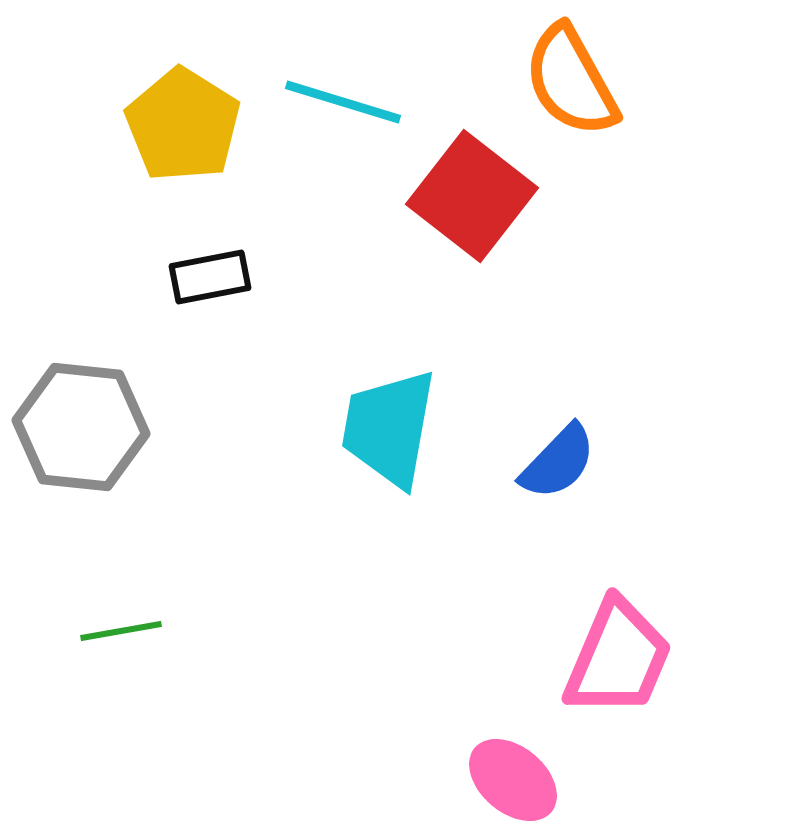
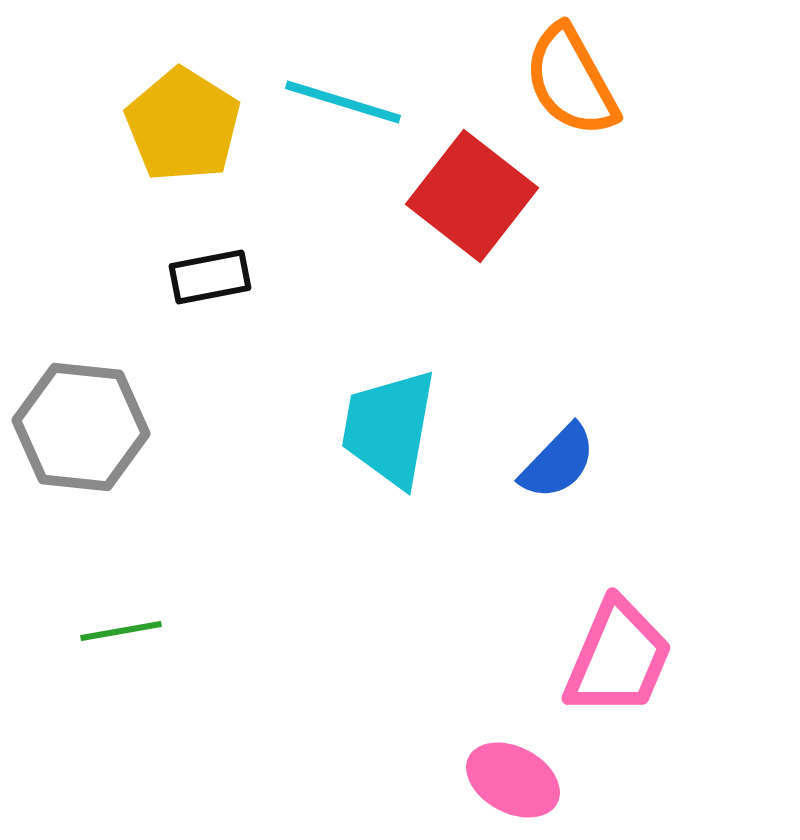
pink ellipse: rotated 12 degrees counterclockwise
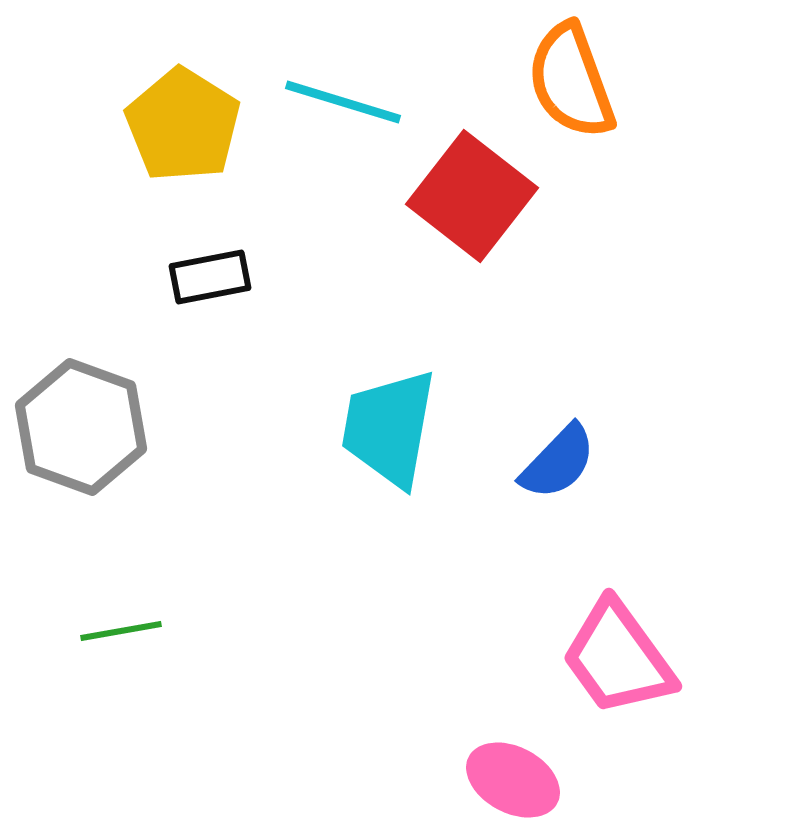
orange semicircle: rotated 9 degrees clockwise
gray hexagon: rotated 14 degrees clockwise
pink trapezoid: rotated 121 degrees clockwise
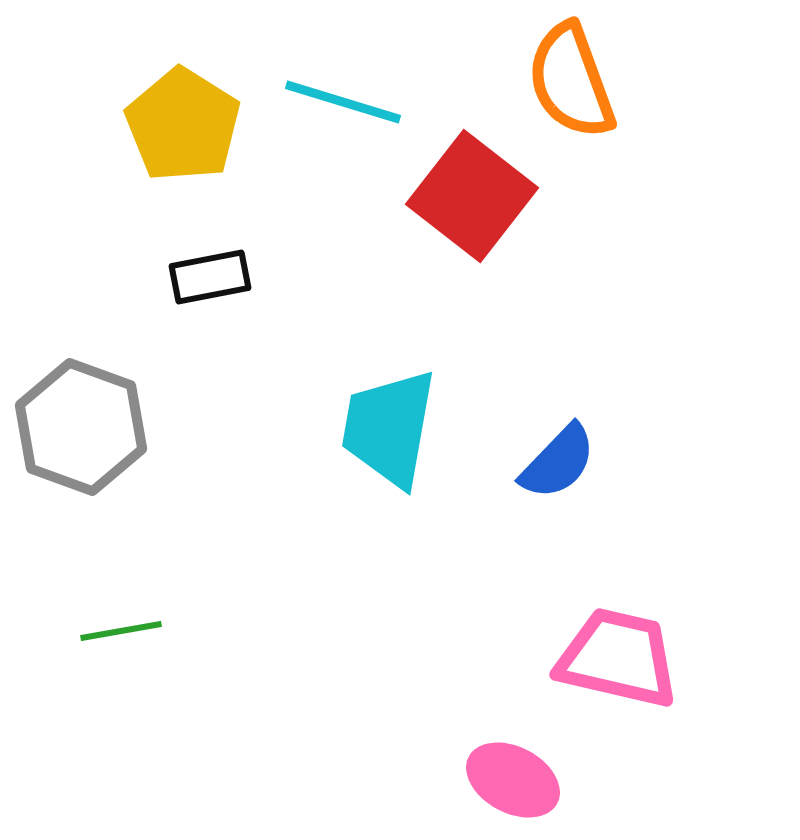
pink trapezoid: rotated 139 degrees clockwise
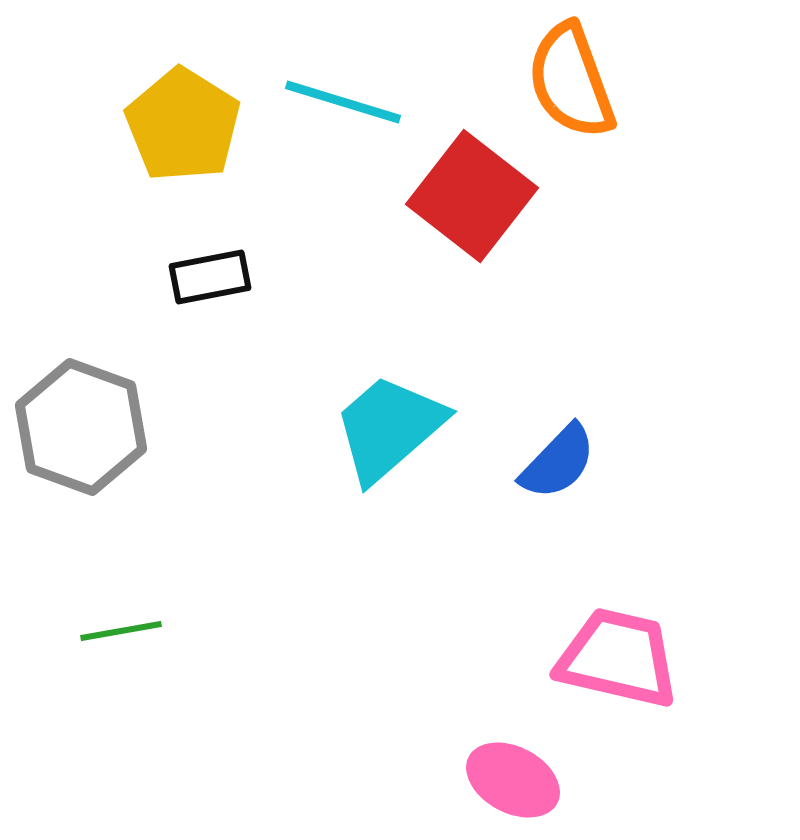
cyan trapezoid: rotated 39 degrees clockwise
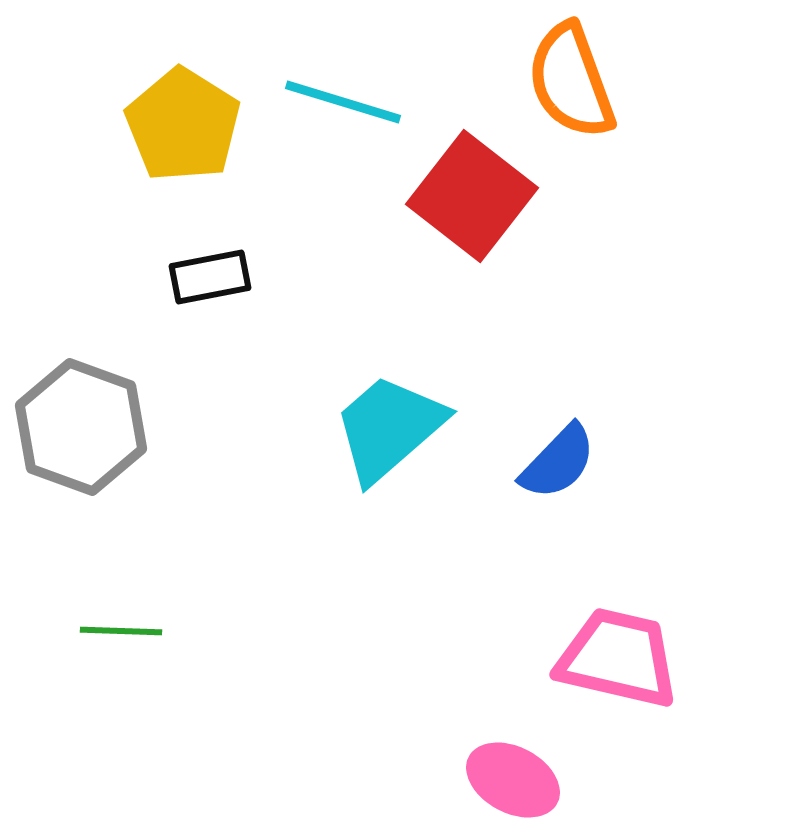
green line: rotated 12 degrees clockwise
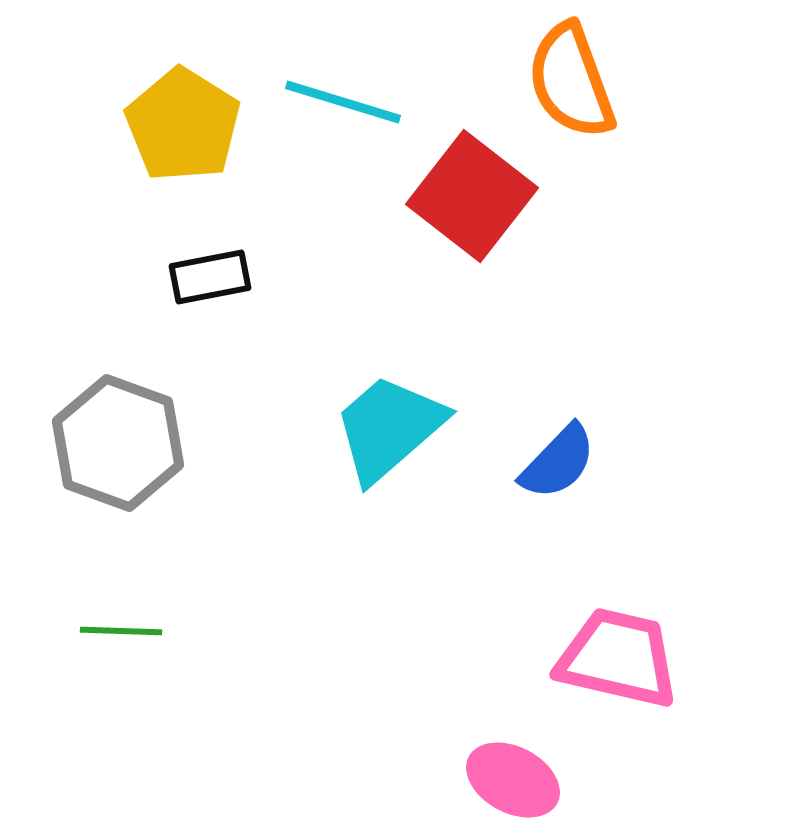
gray hexagon: moved 37 px right, 16 px down
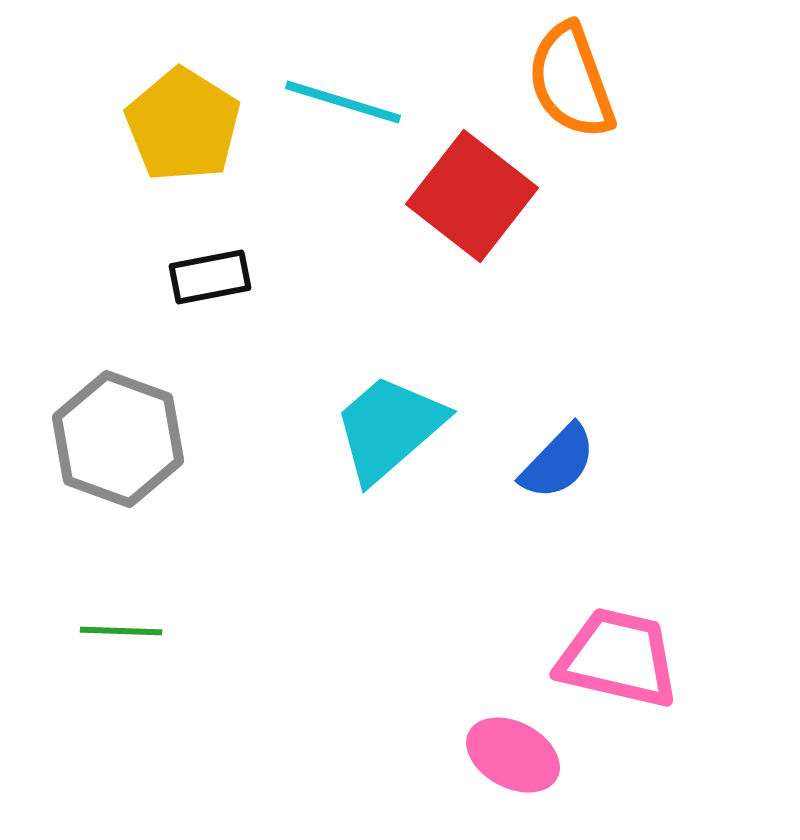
gray hexagon: moved 4 px up
pink ellipse: moved 25 px up
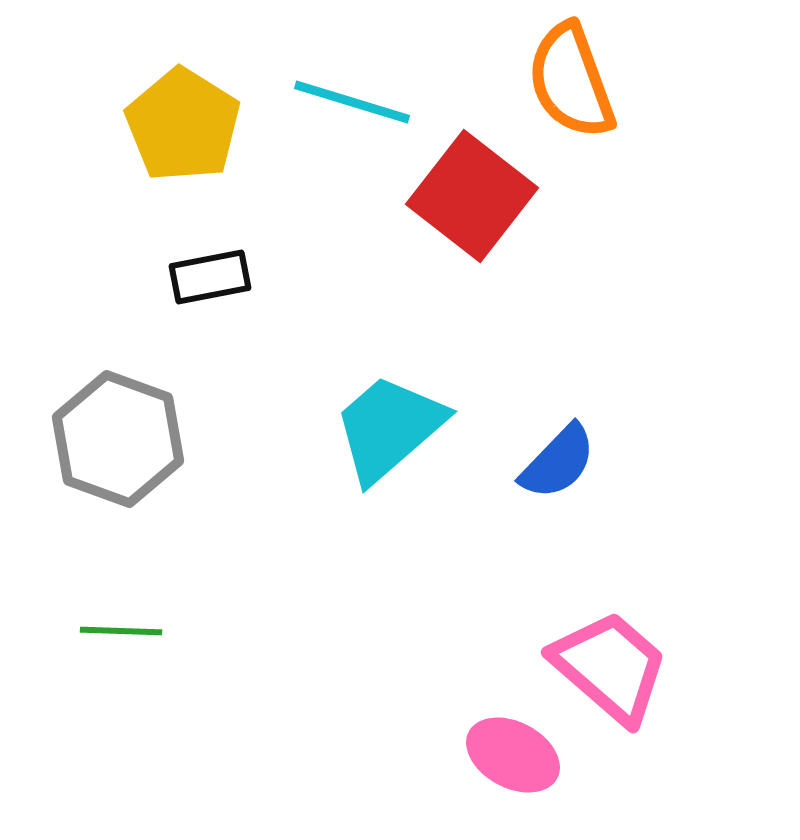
cyan line: moved 9 px right
pink trapezoid: moved 8 px left, 9 px down; rotated 28 degrees clockwise
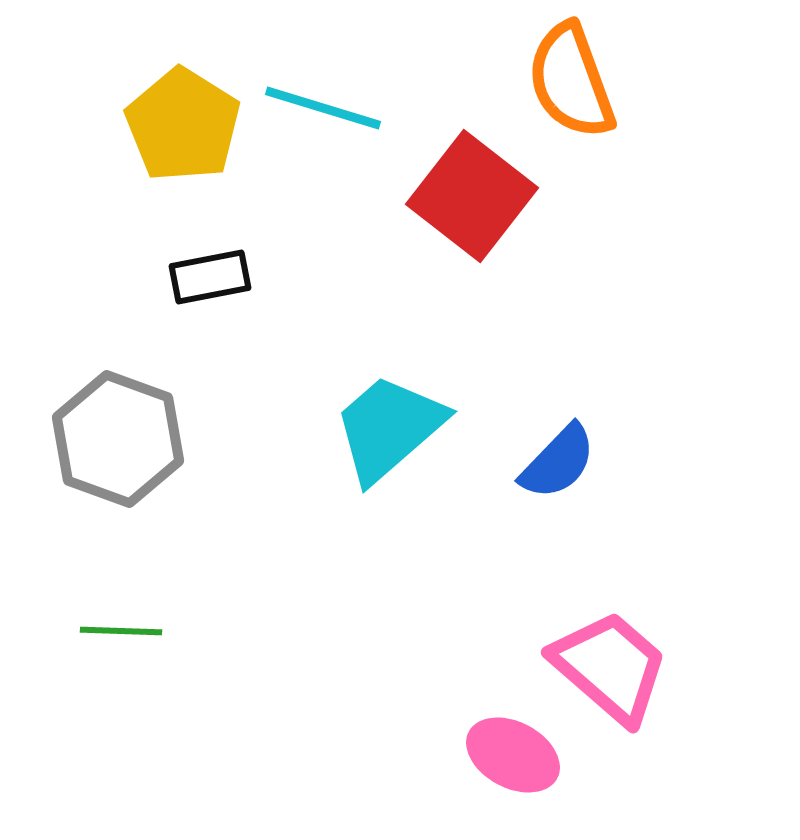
cyan line: moved 29 px left, 6 px down
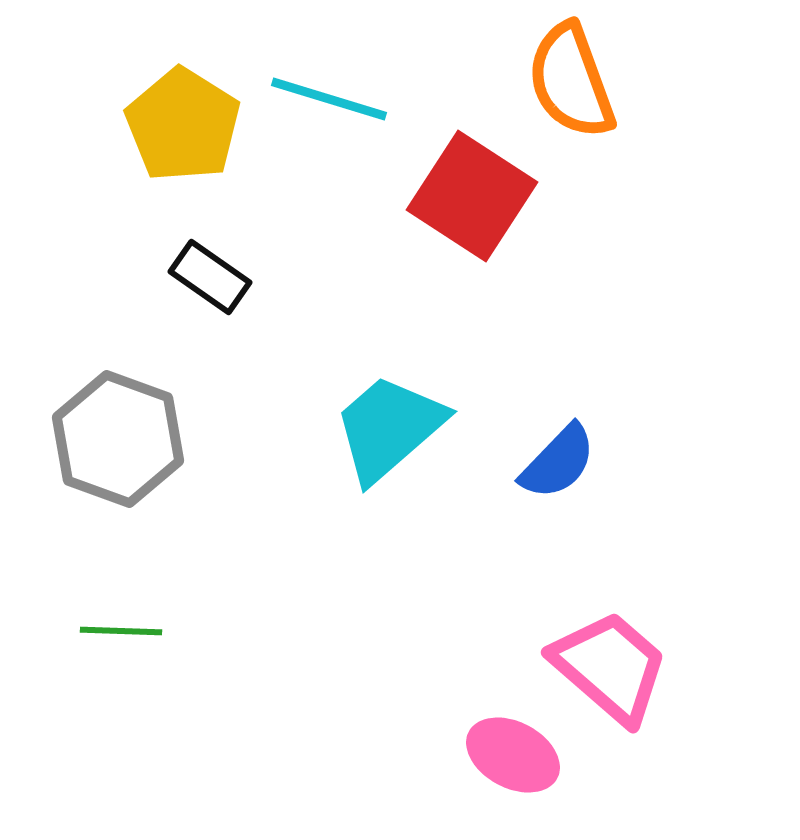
cyan line: moved 6 px right, 9 px up
red square: rotated 5 degrees counterclockwise
black rectangle: rotated 46 degrees clockwise
